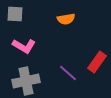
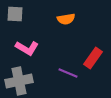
pink L-shape: moved 3 px right, 2 px down
red rectangle: moved 4 px left, 4 px up
purple line: rotated 18 degrees counterclockwise
gray cross: moved 7 px left
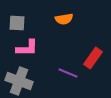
gray square: moved 2 px right, 9 px down
orange semicircle: moved 2 px left
pink L-shape: rotated 30 degrees counterclockwise
gray cross: rotated 32 degrees clockwise
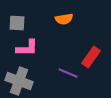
red rectangle: moved 2 px left, 1 px up
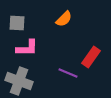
orange semicircle: rotated 36 degrees counterclockwise
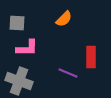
red rectangle: rotated 35 degrees counterclockwise
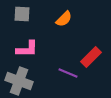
gray square: moved 5 px right, 9 px up
pink L-shape: moved 1 px down
red rectangle: rotated 45 degrees clockwise
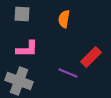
orange semicircle: rotated 144 degrees clockwise
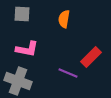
pink L-shape: rotated 10 degrees clockwise
gray cross: moved 1 px left
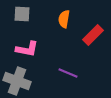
red rectangle: moved 2 px right, 22 px up
gray cross: moved 1 px left
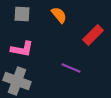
orange semicircle: moved 5 px left, 4 px up; rotated 132 degrees clockwise
pink L-shape: moved 5 px left
purple line: moved 3 px right, 5 px up
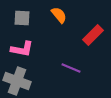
gray square: moved 4 px down
